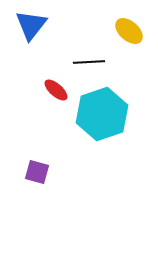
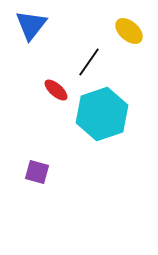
black line: rotated 52 degrees counterclockwise
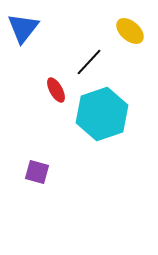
blue triangle: moved 8 px left, 3 px down
yellow ellipse: moved 1 px right
black line: rotated 8 degrees clockwise
red ellipse: rotated 20 degrees clockwise
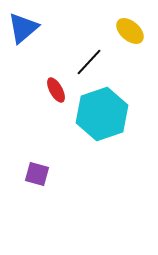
blue triangle: rotated 12 degrees clockwise
purple square: moved 2 px down
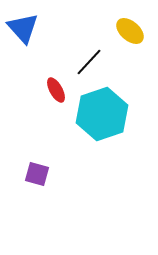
blue triangle: rotated 32 degrees counterclockwise
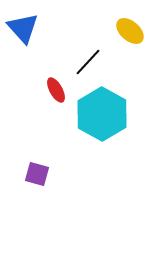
black line: moved 1 px left
cyan hexagon: rotated 12 degrees counterclockwise
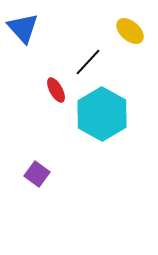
purple square: rotated 20 degrees clockwise
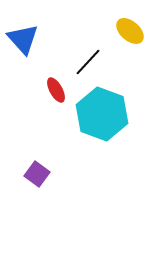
blue triangle: moved 11 px down
cyan hexagon: rotated 9 degrees counterclockwise
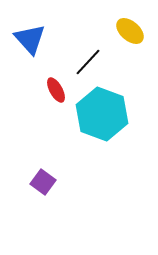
blue triangle: moved 7 px right
purple square: moved 6 px right, 8 px down
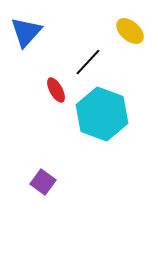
blue triangle: moved 4 px left, 7 px up; rotated 24 degrees clockwise
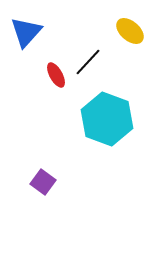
red ellipse: moved 15 px up
cyan hexagon: moved 5 px right, 5 px down
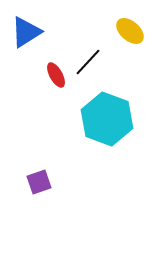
blue triangle: rotated 16 degrees clockwise
purple square: moved 4 px left; rotated 35 degrees clockwise
